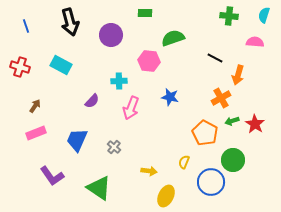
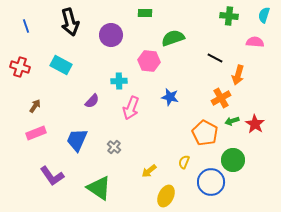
yellow arrow: rotated 133 degrees clockwise
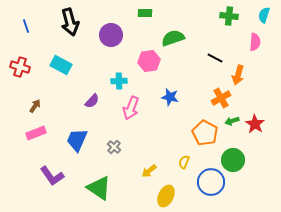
pink semicircle: rotated 90 degrees clockwise
pink hexagon: rotated 15 degrees counterclockwise
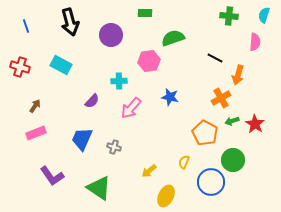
pink arrow: rotated 20 degrees clockwise
blue trapezoid: moved 5 px right, 1 px up
gray cross: rotated 24 degrees counterclockwise
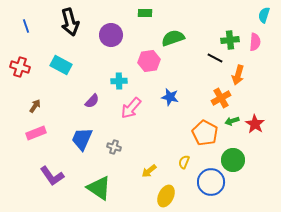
green cross: moved 1 px right, 24 px down; rotated 12 degrees counterclockwise
